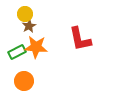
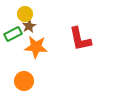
green rectangle: moved 4 px left, 18 px up
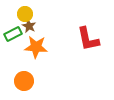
brown star: rotated 16 degrees counterclockwise
red L-shape: moved 8 px right
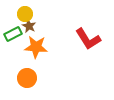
red L-shape: rotated 20 degrees counterclockwise
orange circle: moved 3 px right, 3 px up
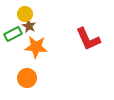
red L-shape: rotated 8 degrees clockwise
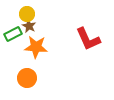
yellow circle: moved 2 px right
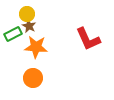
orange circle: moved 6 px right
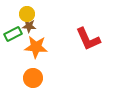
brown star: rotated 24 degrees counterclockwise
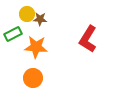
brown star: moved 11 px right, 7 px up
red L-shape: rotated 56 degrees clockwise
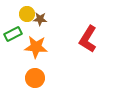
orange circle: moved 2 px right
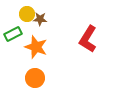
orange star: rotated 15 degrees clockwise
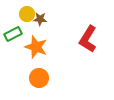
orange circle: moved 4 px right
